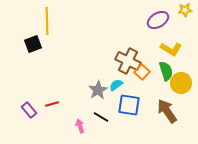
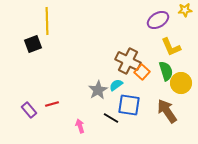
yellow L-shape: moved 2 px up; rotated 35 degrees clockwise
black line: moved 10 px right, 1 px down
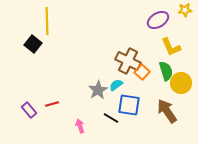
black square: rotated 30 degrees counterclockwise
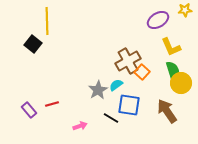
brown cross: rotated 35 degrees clockwise
green semicircle: moved 7 px right
pink arrow: rotated 88 degrees clockwise
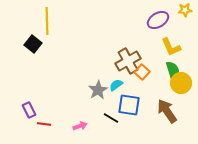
red line: moved 8 px left, 20 px down; rotated 24 degrees clockwise
purple rectangle: rotated 14 degrees clockwise
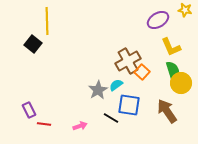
yellow star: rotated 16 degrees clockwise
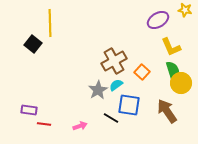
yellow line: moved 3 px right, 2 px down
brown cross: moved 14 px left
purple rectangle: rotated 56 degrees counterclockwise
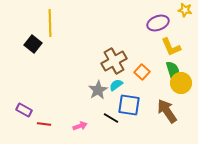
purple ellipse: moved 3 px down; rotated 10 degrees clockwise
purple rectangle: moved 5 px left; rotated 21 degrees clockwise
